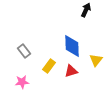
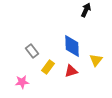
gray rectangle: moved 8 px right
yellow rectangle: moved 1 px left, 1 px down
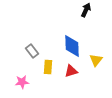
yellow rectangle: rotated 32 degrees counterclockwise
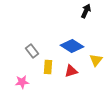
black arrow: moved 1 px down
blue diamond: rotated 55 degrees counterclockwise
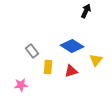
pink star: moved 1 px left, 3 px down
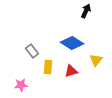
blue diamond: moved 3 px up
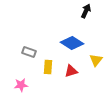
gray rectangle: moved 3 px left, 1 px down; rotated 32 degrees counterclockwise
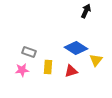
blue diamond: moved 4 px right, 5 px down
pink star: moved 1 px right, 15 px up
